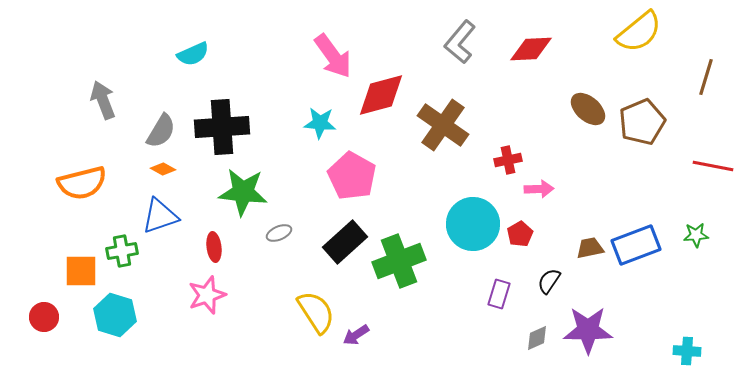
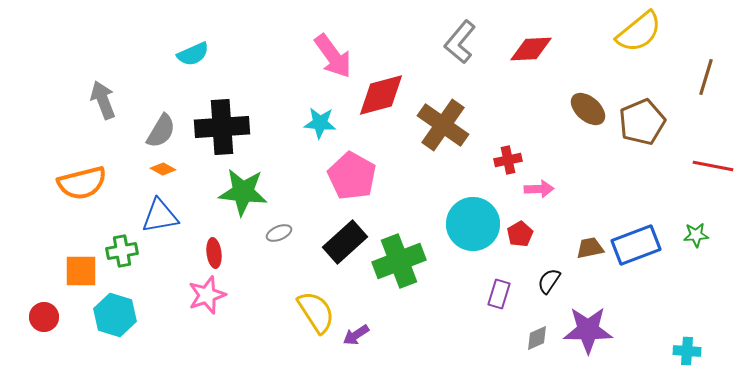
blue triangle at (160, 216): rotated 9 degrees clockwise
red ellipse at (214, 247): moved 6 px down
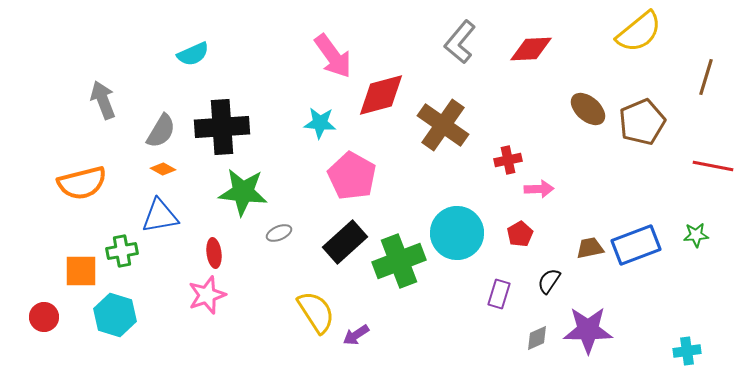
cyan circle at (473, 224): moved 16 px left, 9 px down
cyan cross at (687, 351): rotated 12 degrees counterclockwise
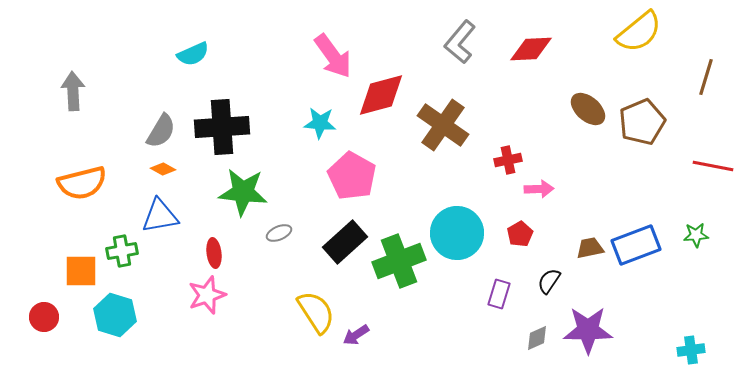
gray arrow at (103, 100): moved 30 px left, 9 px up; rotated 18 degrees clockwise
cyan cross at (687, 351): moved 4 px right, 1 px up
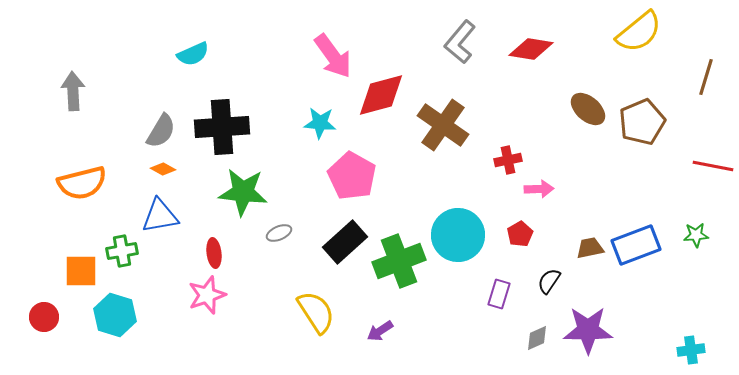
red diamond at (531, 49): rotated 12 degrees clockwise
cyan circle at (457, 233): moved 1 px right, 2 px down
purple arrow at (356, 335): moved 24 px right, 4 px up
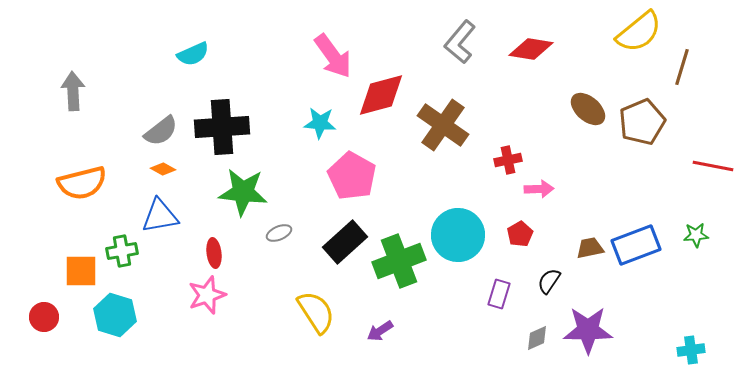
brown line at (706, 77): moved 24 px left, 10 px up
gray semicircle at (161, 131): rotated 21 degrees clockwise
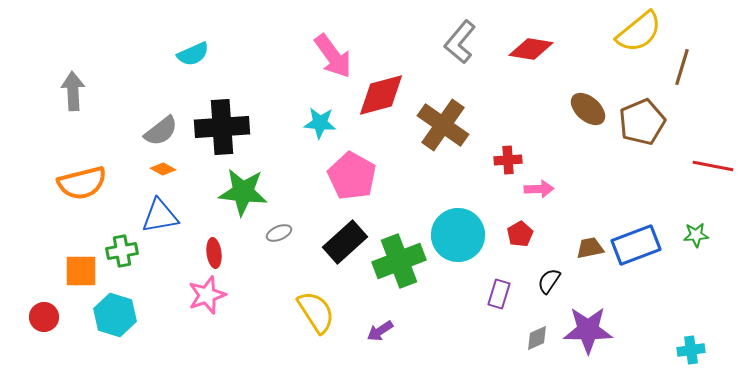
red cross at (508, 160): rotated 8 degrees clockwise
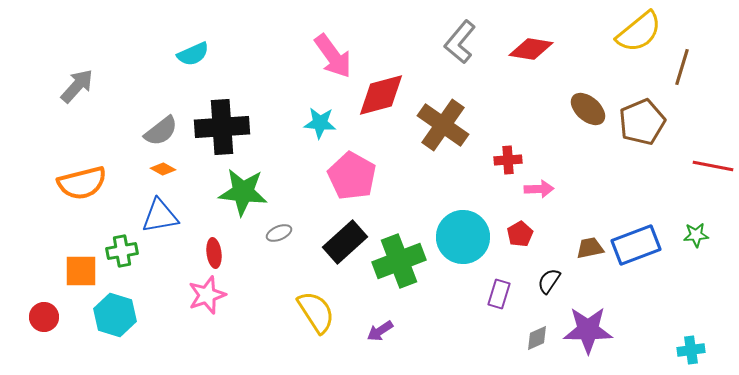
gray arrow at (73, 91): moved 4 px right, 5 px up; rotated 45 degrees clockwise
cyan circle at (458, 235): moved 5 px right, 2 px down
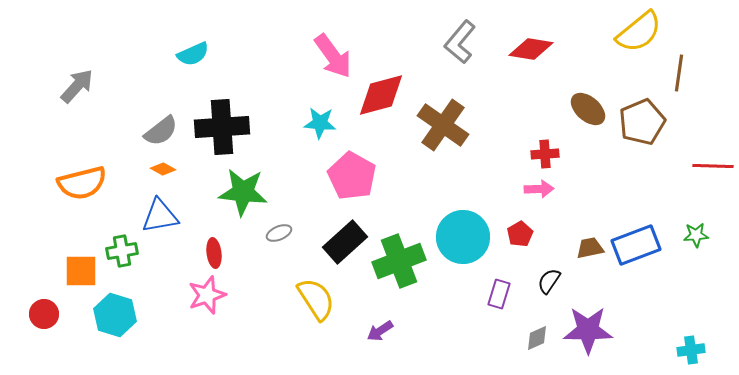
brown line at (682, 67): moved 3 px left, 6 px down; rotated 9 degrees counterclockwise
red cross at (508, 160): moved 37 px right, 6 px up
red line at (713, 166): rotated 9 degrees counterclockwise
yellow semicircle at (316, 312): moved 13 px up
red circle at (44, 317): moved 3 px up
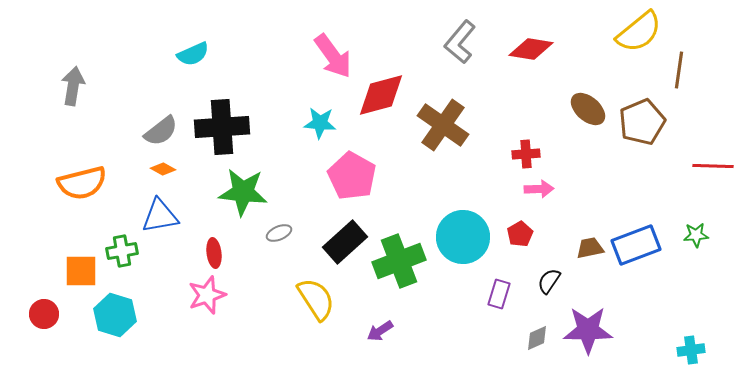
brown line at (679, 73): moved 3 px up
gray arrow at (77, 86): moved 4 px left; rotated 33 degrees counterclockwise
red cross at (545, 154): moved 19 px left
